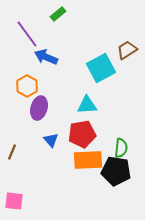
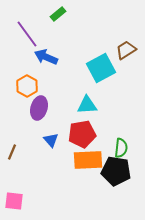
brown trapezoid: moved 1 px left
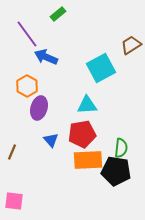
brown trapezoid: moved 5 px right, 5 px up
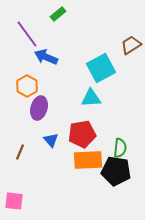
cyan triangle: moved 4 px right, 7 px up
green semicircle: moved 1 px left
brown line: moved 8 px right
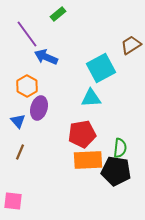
blue triangle: moved 33 px left, 19 px up
pink square: moved 1 px left
